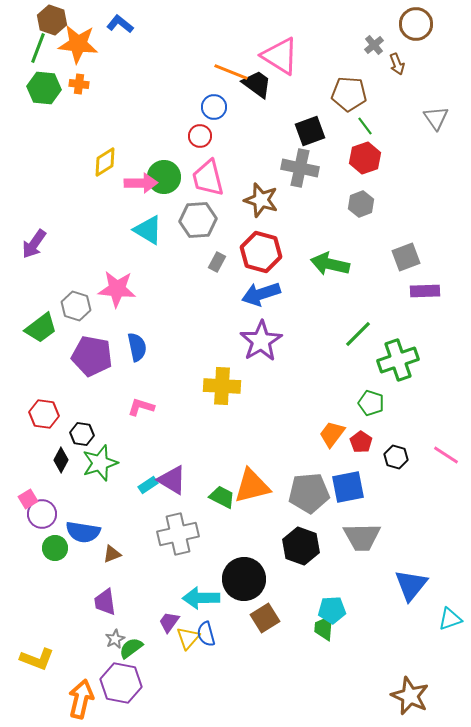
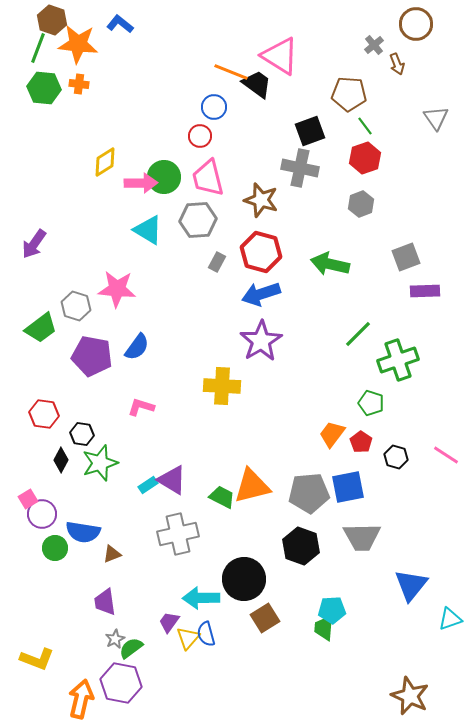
blue semicircle at (137, 347): rotated 48 degrees clockwise
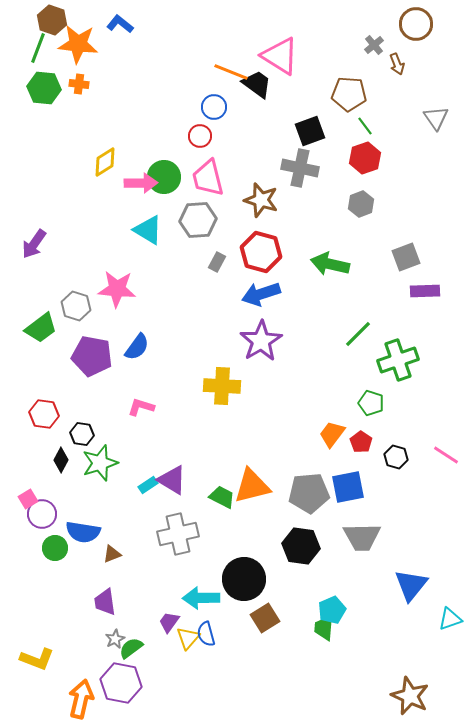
black hexagon at (301, 546): rotated 12 degrees counterclockwise
cyan pentagon at (332, 610): rotated 20 degrees counterclockwise
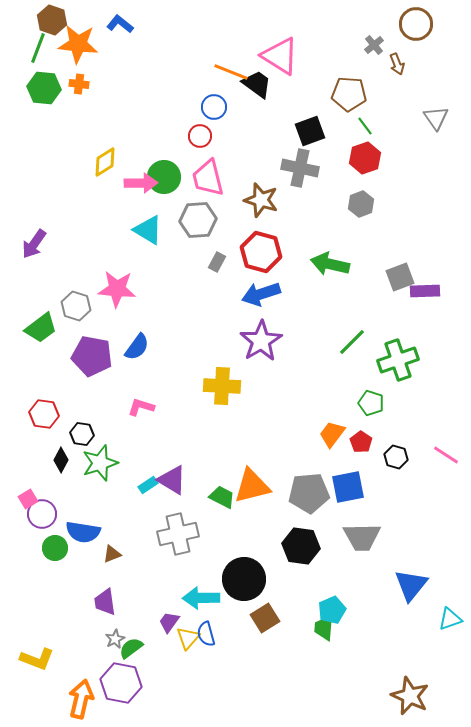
gray square at (406, 257): moved 6 px left, 20 px down
green line at (358, 334): moved 6 px left, 8 px down
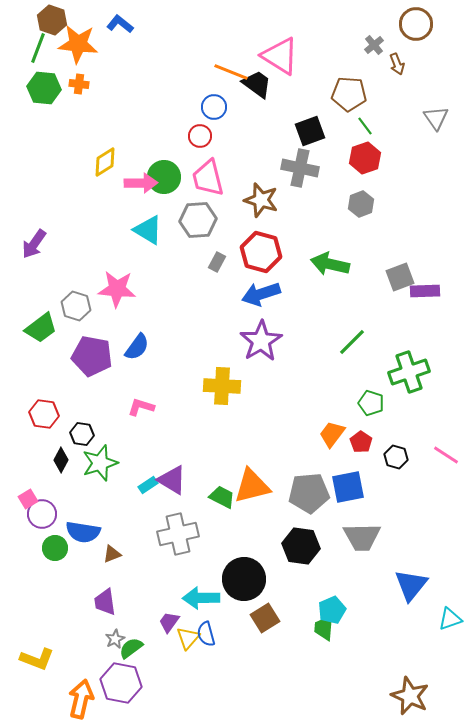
green cross at (398, 360): moved 11 px right, 12 px down
